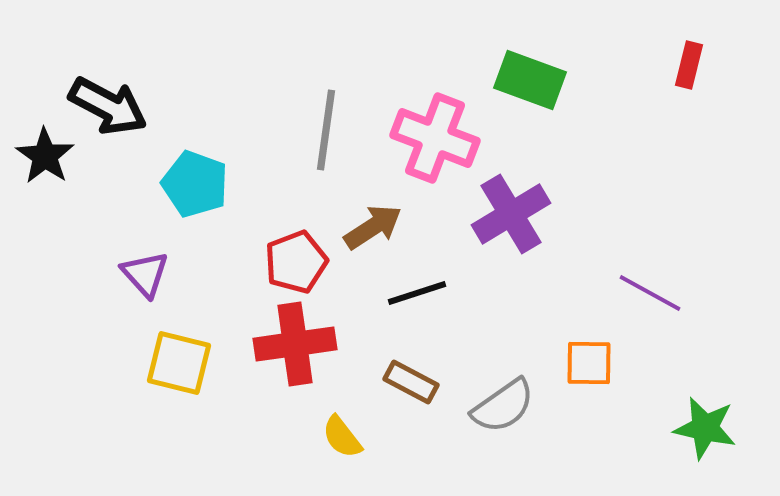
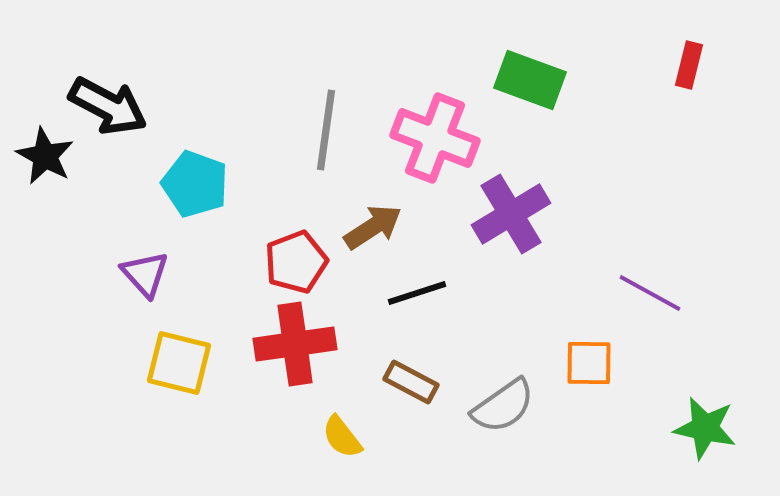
black star: rotated 6 degrees counterclockwise
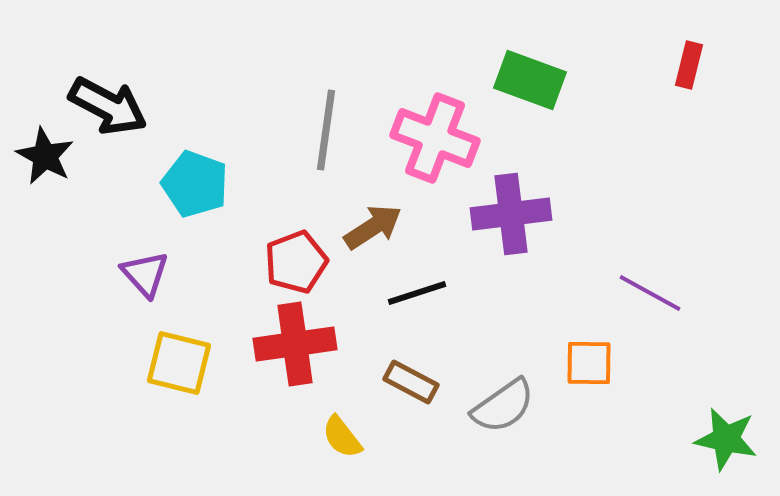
purple cross: rotated 24 degrees clockwise
green star: moved 21 px right, 11 px down
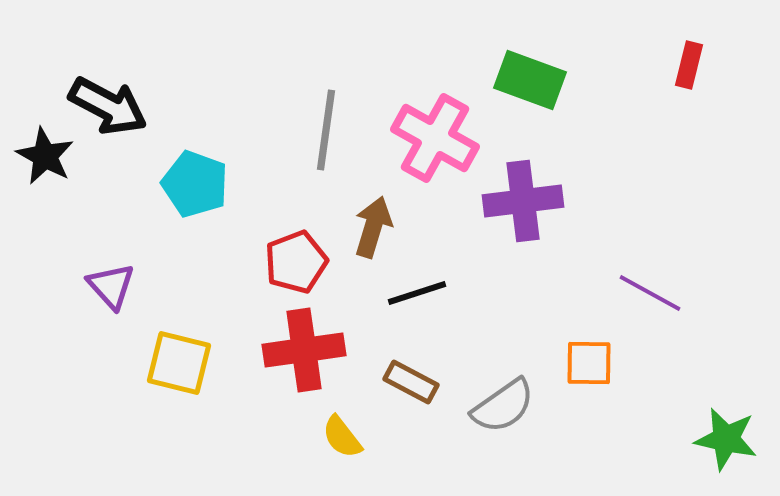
pink cross: rotated 8 degrees clockwise
purple cross: moved 12 px right, 13 px up
brown arrow: rotated 40 degrees counterclockwise
purple triangle: moved 34 px left, 12 px down
red cross: moved 9 px right, 6 px down
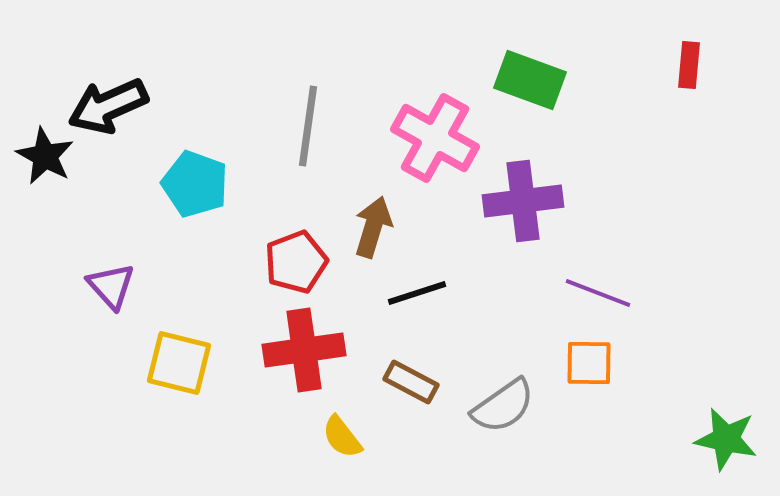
red rectangle: rotated 9 degrees counterclockwise
black arrow: rotated 128 degrees clockwise
gray line: moved 18 px left, 4 px up
purple line: moved 52 px left; rotated 8 degrees counterclockwise
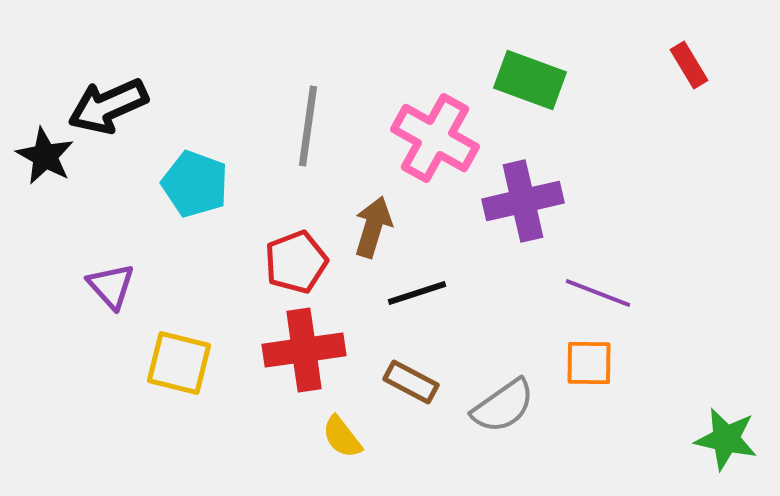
red rectangle: rotated 36 degrees counterclockwise
purple cross: rotated 6 degrees counterclockwise
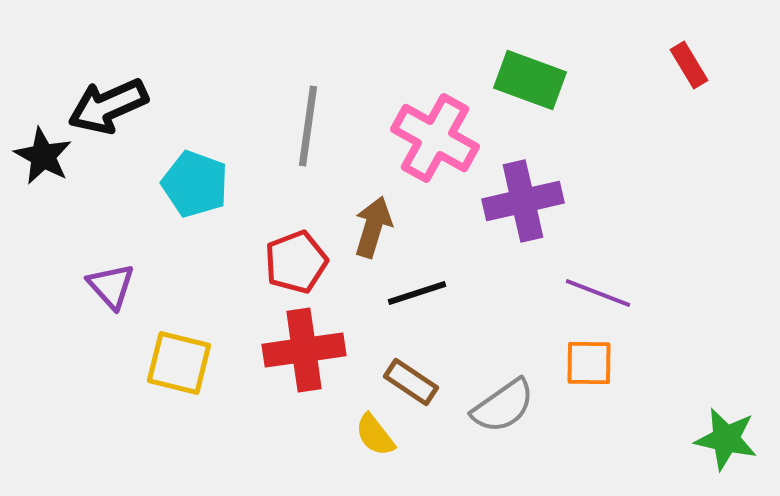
black star: moved 2 px left
brown rectangle: rotated 6 degrees clockwise
yellow semicircle: moved 33 px right, 2 px up
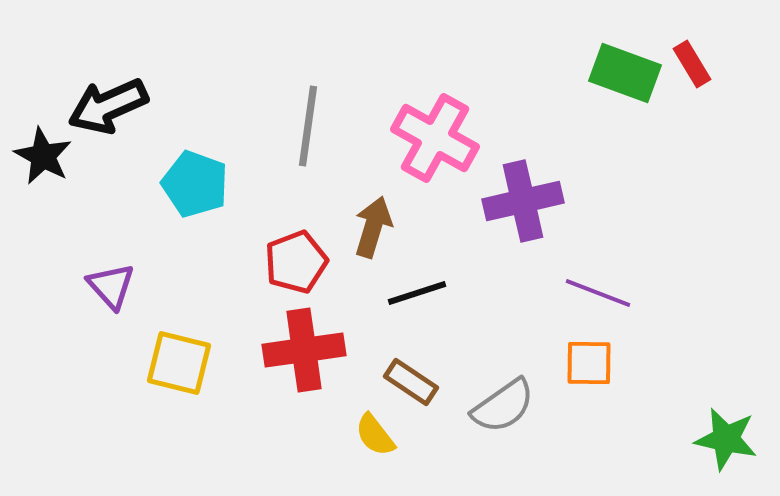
red rectangle: moved 3 px right, 1 px up
green rectangle: moved 95 px right, 7 px up
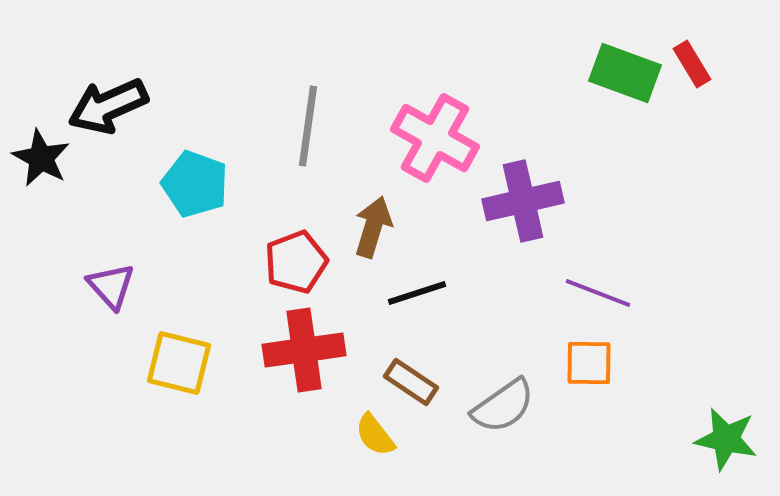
black star: moved 2 px left, 2 px down
